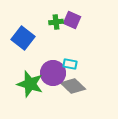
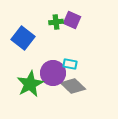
green star: rotated 28 degrees clockwise
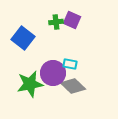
green star: rotated 16 degrees clockwise
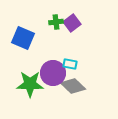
purple square: moved 3 px down; rotated 30 degrees clockwise
blue square: rotated 15 degrees counterclockwise
green star: rotated 12 degrees clockwise
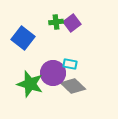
blue square: rotated 15 degrees clockwise
green star: rotated 16 degrees clockwise
